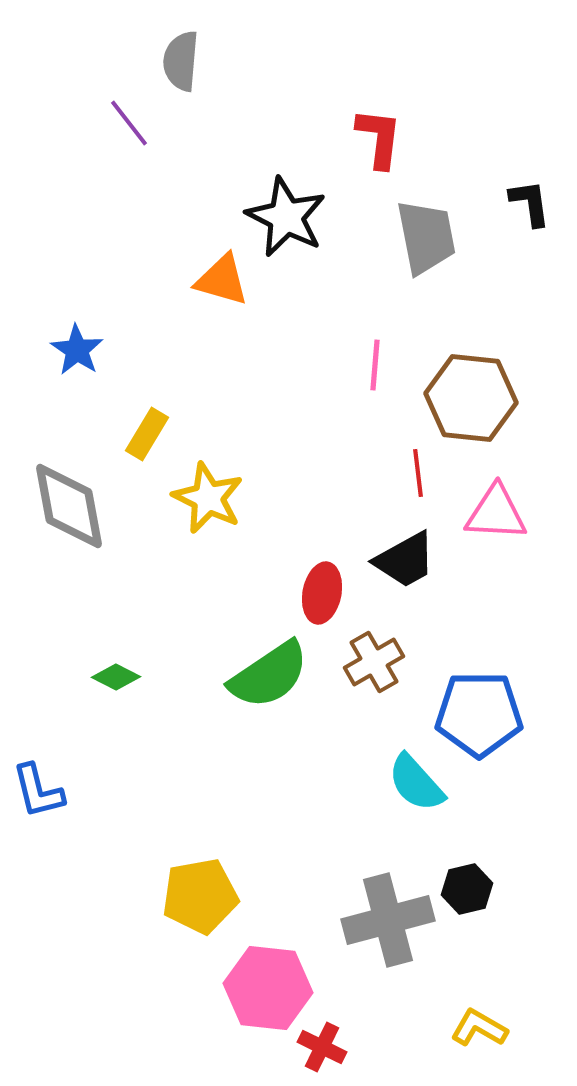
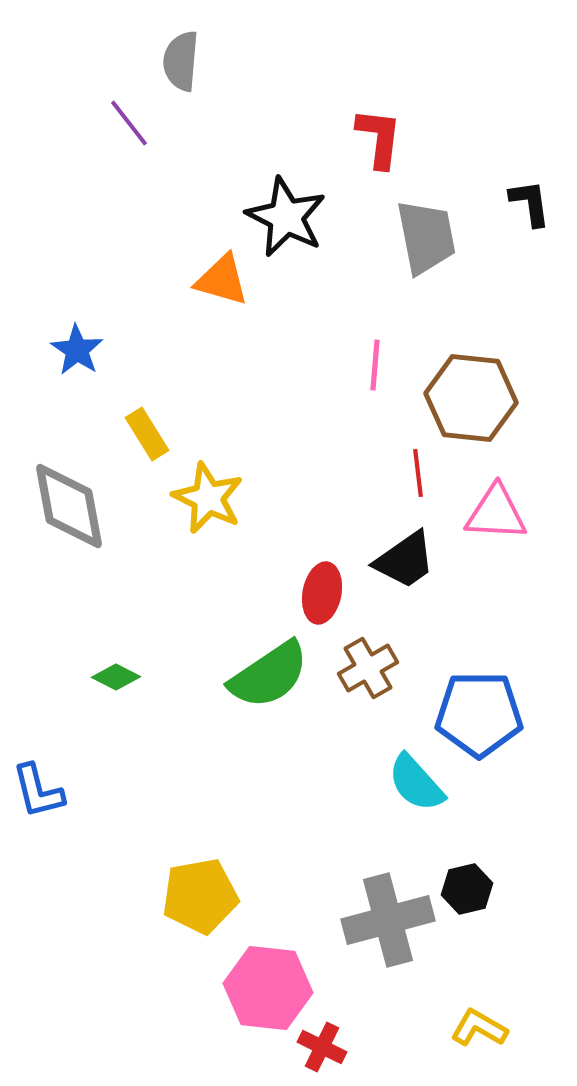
yellow rectangle: rotated 63 degrees counterclockwise
black trapezoid: rotated 6 degrees counterclockwise
brown cross: moved 6 px left, 6 px down
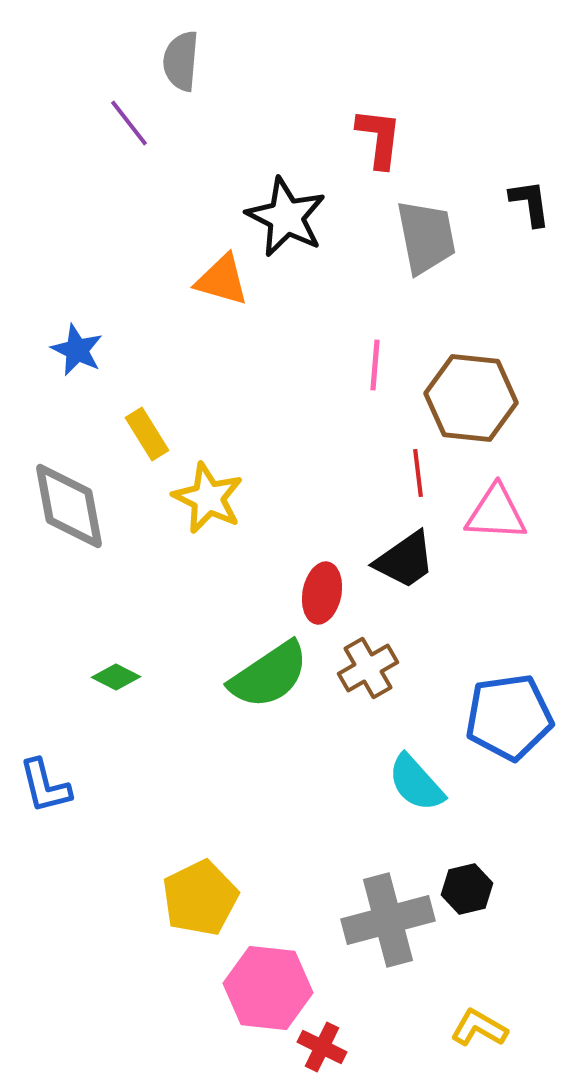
blue star: rotated 8 degrees counterclockwise
blue pentagon: moved 30 px right, 3 px down; rotated 8 degrees counterclockwise
blue L-shape: moved 7 px right, 5 px up
yellow pentagon: moved 2 px down; rotated 16 degrees counterclockwise
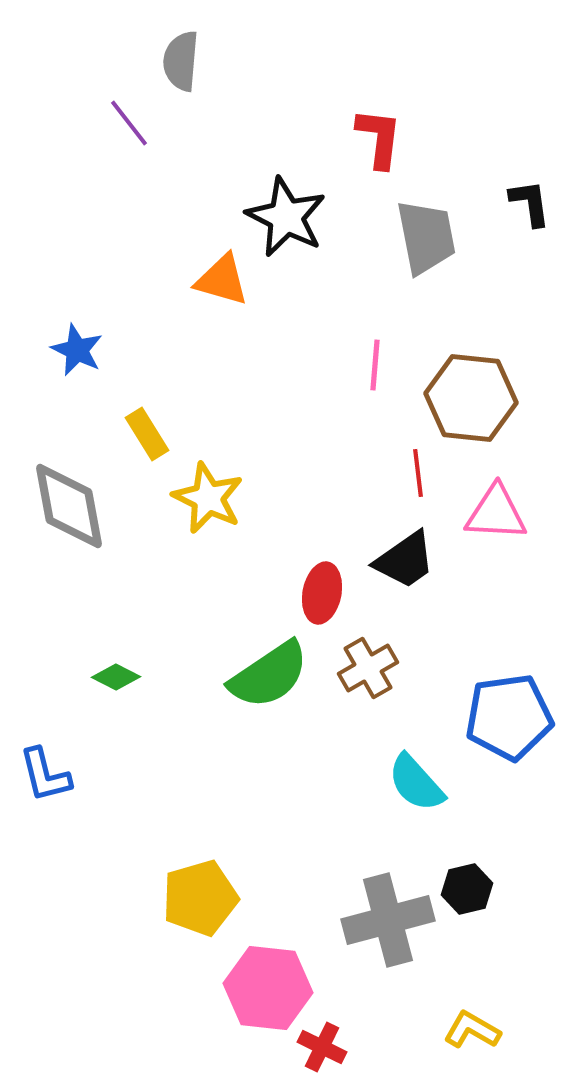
blue L-shape: moved 11 px up
yellow pentagon: rotated 10 degrees clockwise
yellow L-shape: moved 7 px left, 2 px down
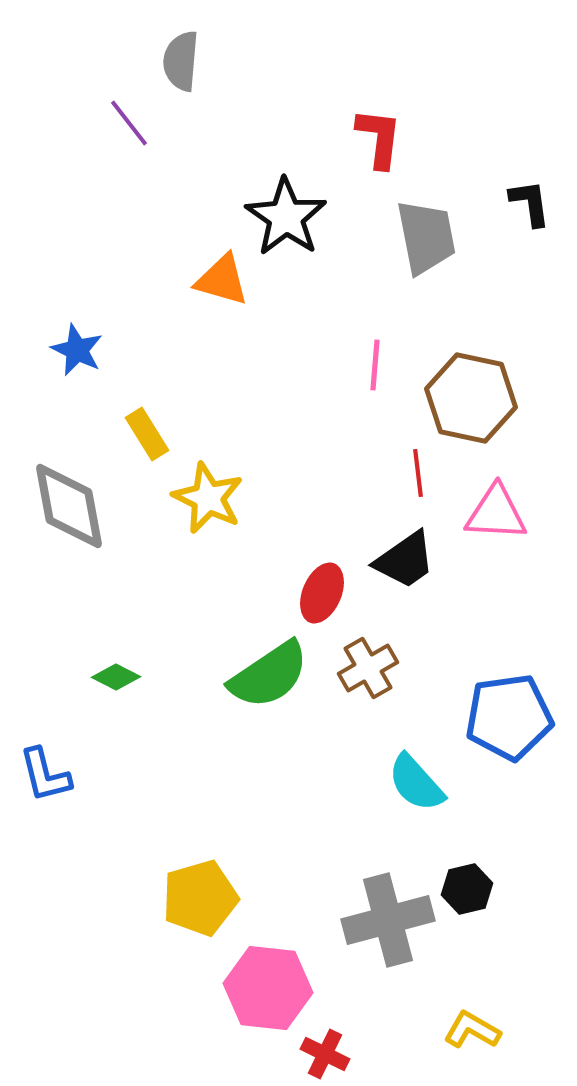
black star: rotated 8 degrees clockwise
brown hexagon: rotated 6 degrees clockwise
red ellipse: rotated 12 degrees clockwise
red cross: moved 3 px right, 7 px down
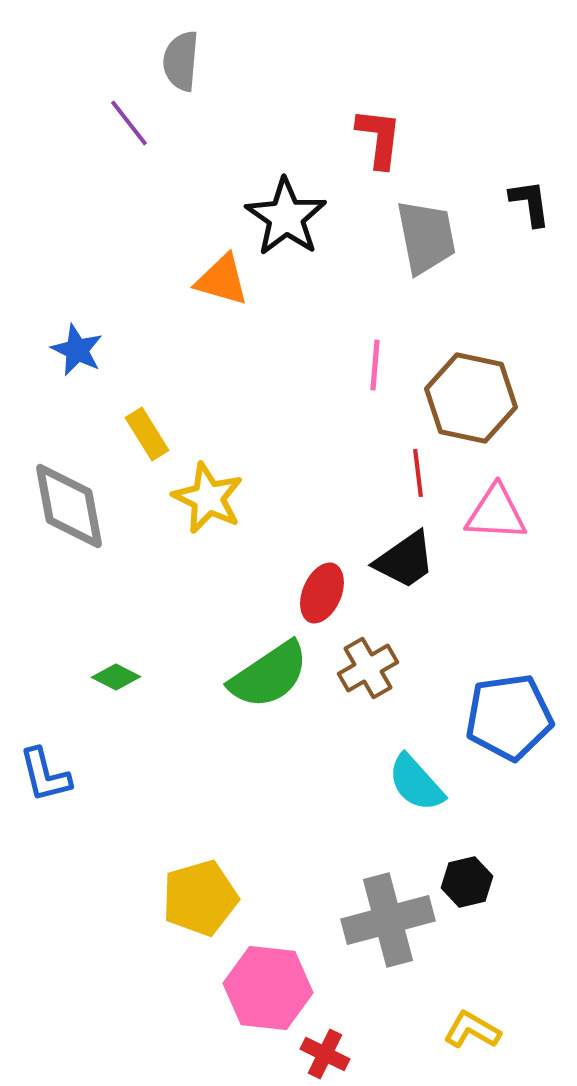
black hexagon: moved 7 px up
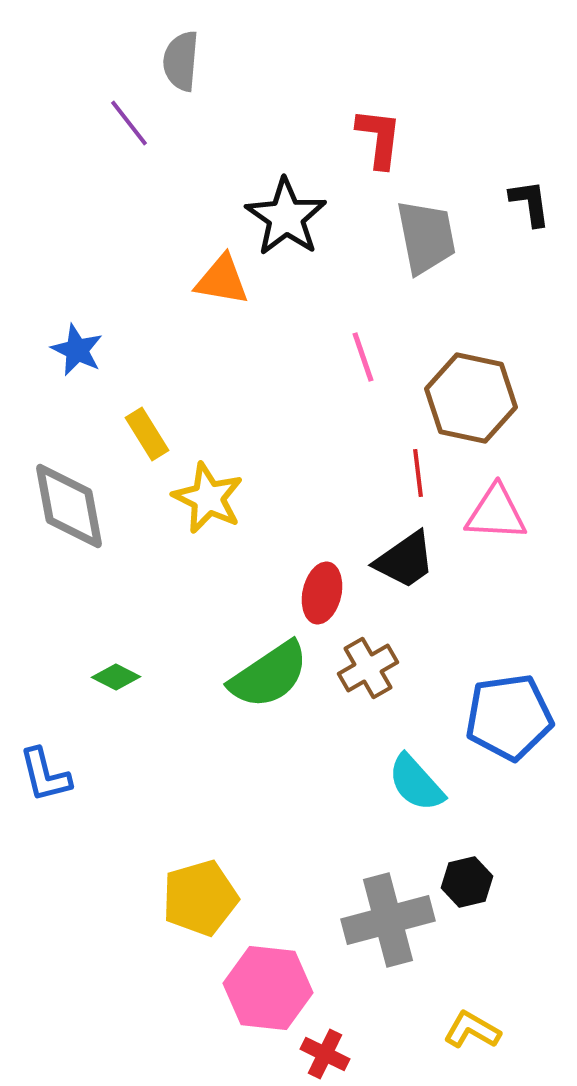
orange triangle: rotated 6 degrees counterclockwise
pink line: moved 12 px left, 8 px up; rotated 24 degrees counterclockwise
red ellipse: rotated 10 degrees counterclockwise
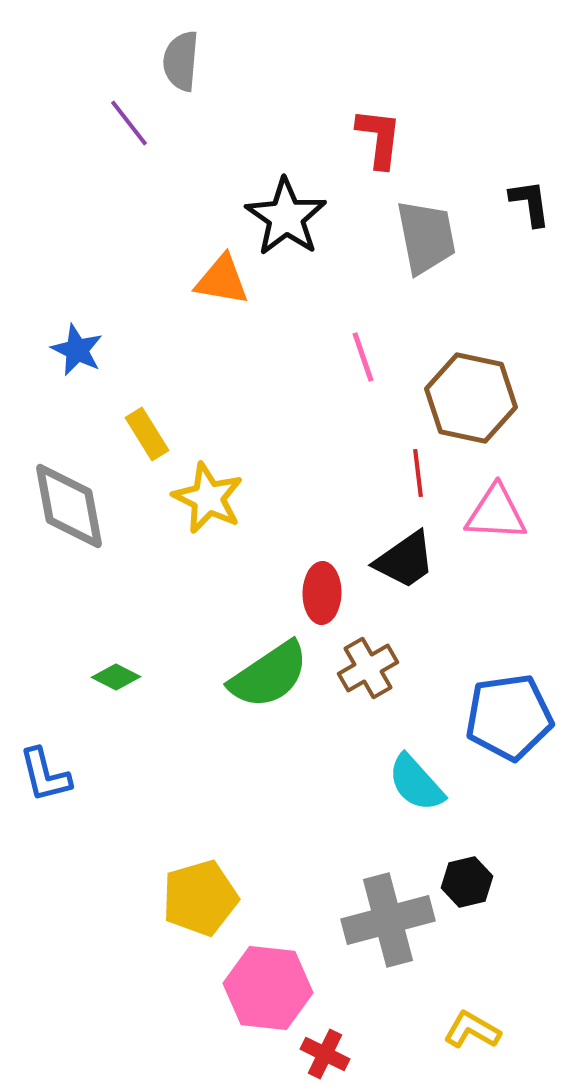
red ellipse: rotated 12 degrees counterclockwise
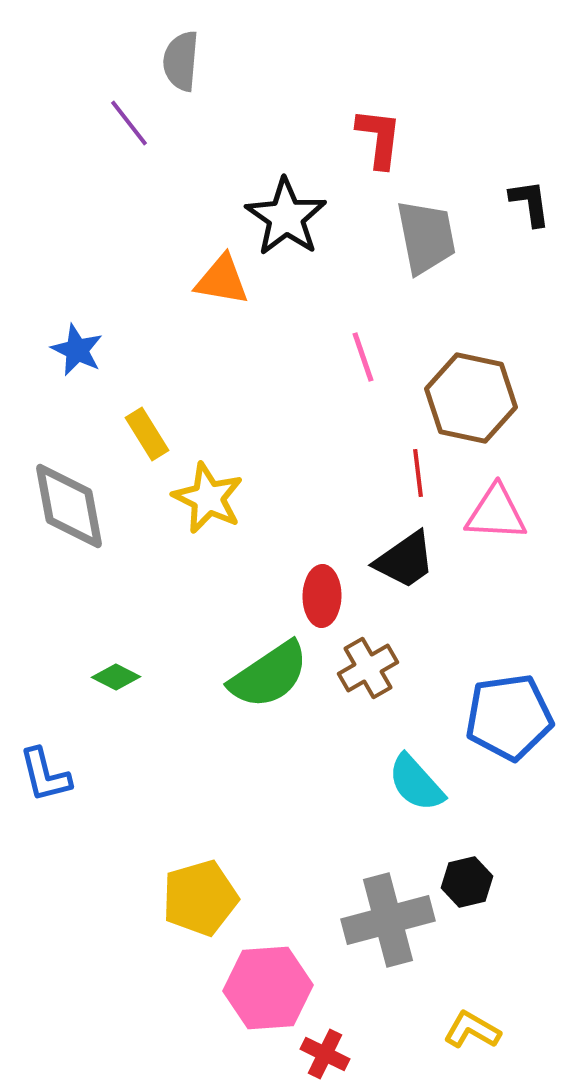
red ellipse: moved 3 px down
pink hexagon: rotated 10 degrees counterclockwise
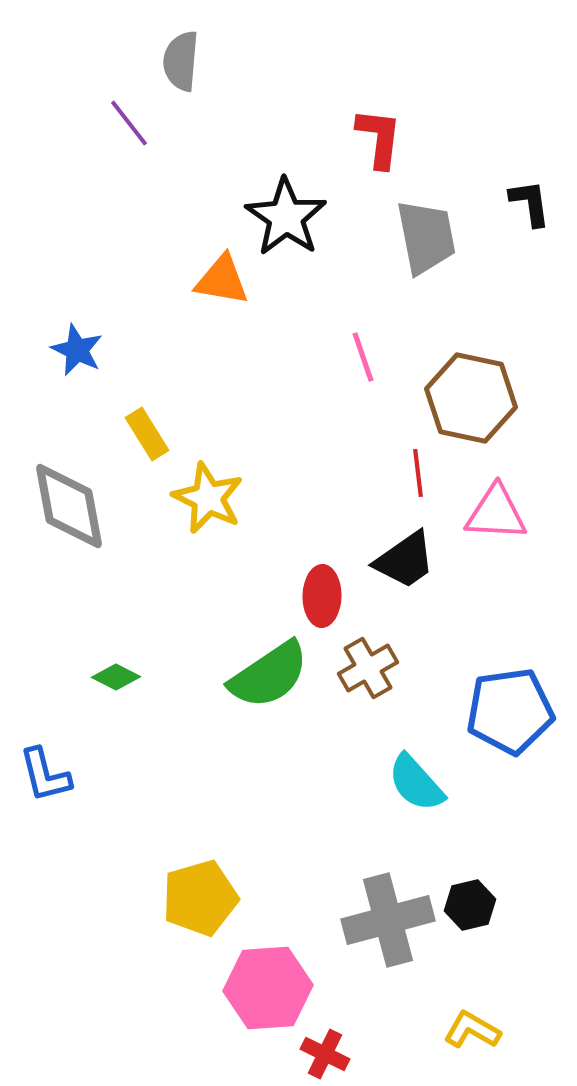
blue pentagon: moved 1 px right, 6 px up
black hexagon: moved 3 px right, 23 px down
